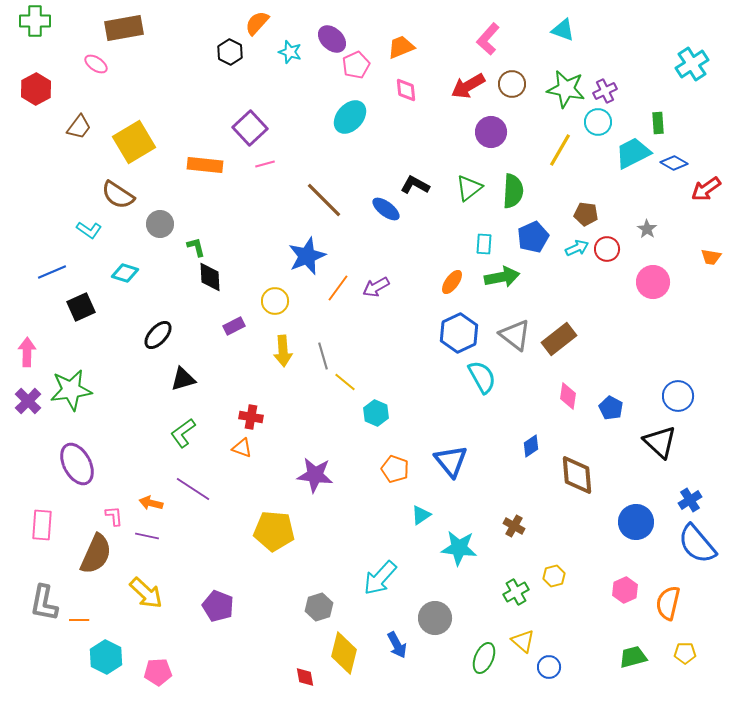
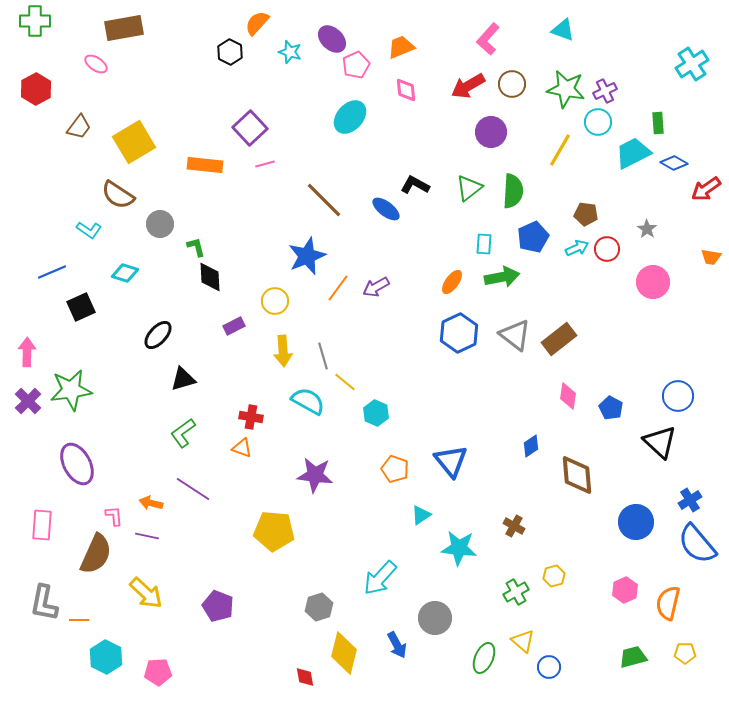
cyan semicircle at (482, 377): moved 174 px left, 24 px down; rotated 32 degrees counterclockwise
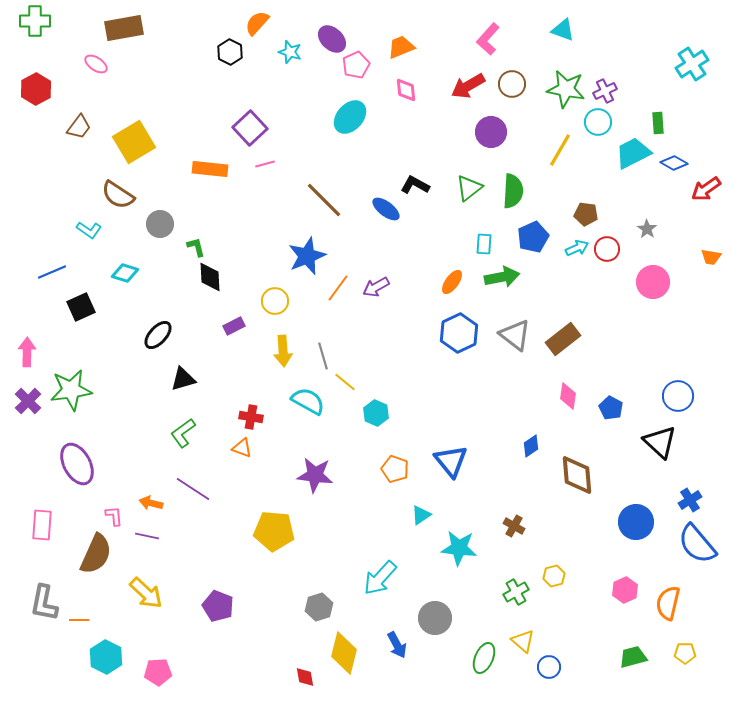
orange rectangle at (205, 165): moved 5 px right, 4 px down
brown rectangle at (559, 339): moved 4 px right
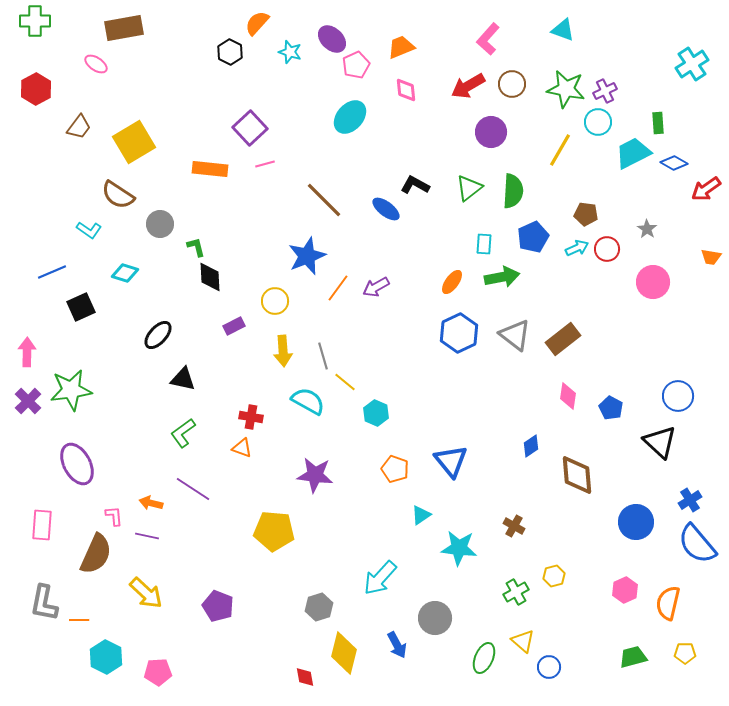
black triangle at (183, 379): rotated 28 degrees clockwise
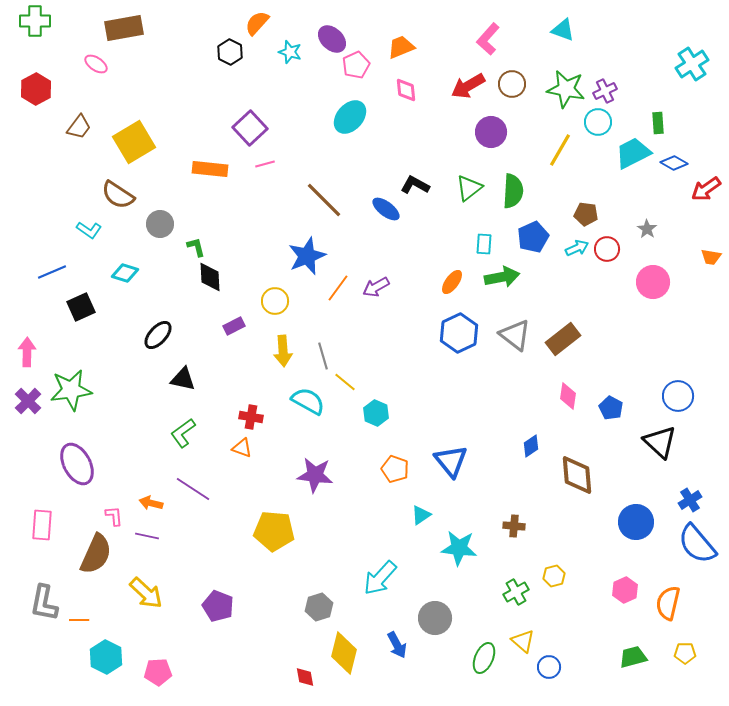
brown cross at (514, 526): rotated 25 degrees counterclockwise
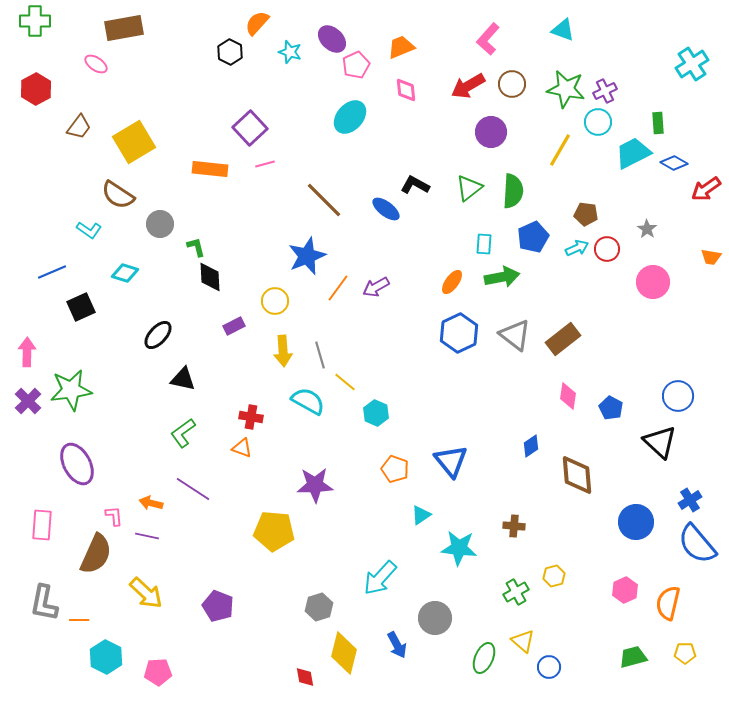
gray line at (323, 356): moved 3 px left, 1 px up
purple star at (315, 475): moved 10 px down; rotated 9 degrees counterclockwise
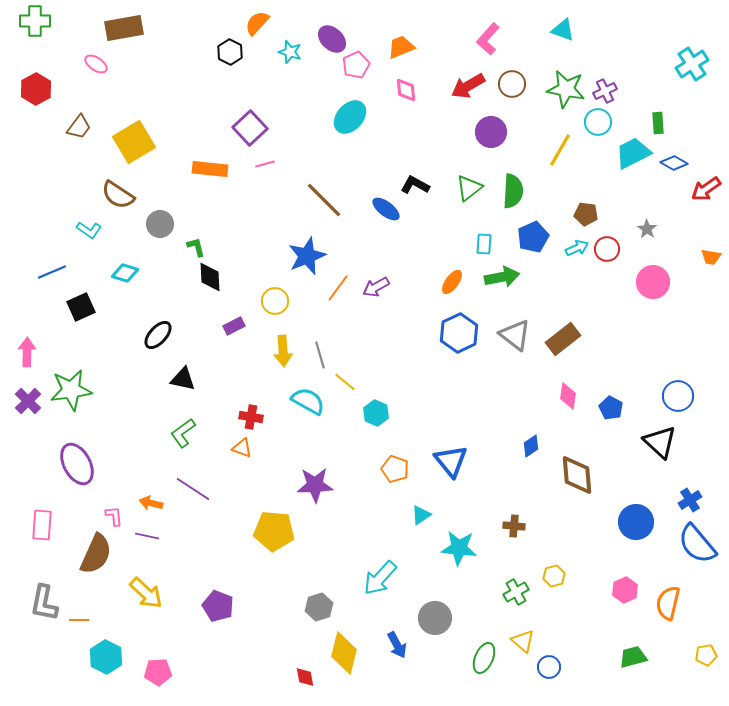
yellow pentagon at (685, 653): moved 21 px right, 2 px down; rotated 10 degrees counterclockwise
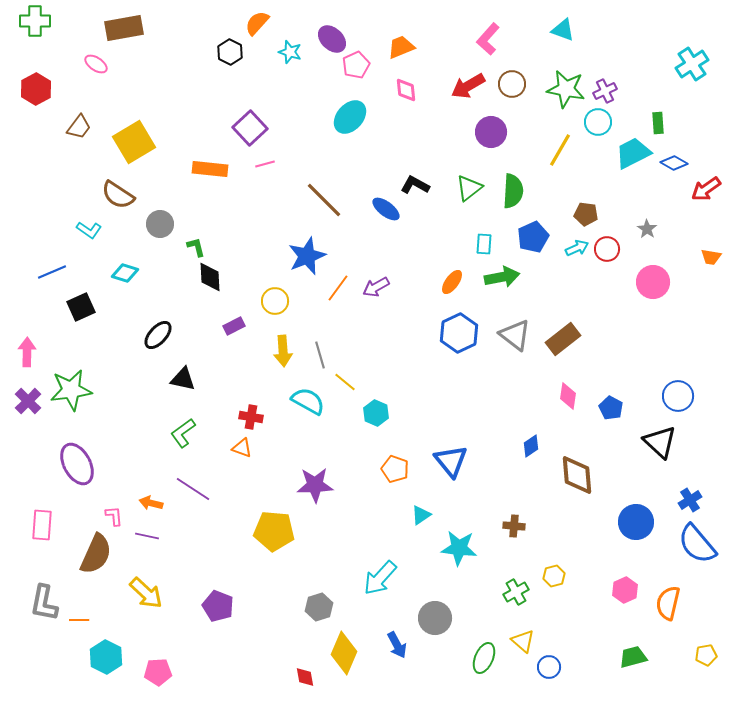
yellow diamond at (344, 653): rotated 9 degrees clockwise
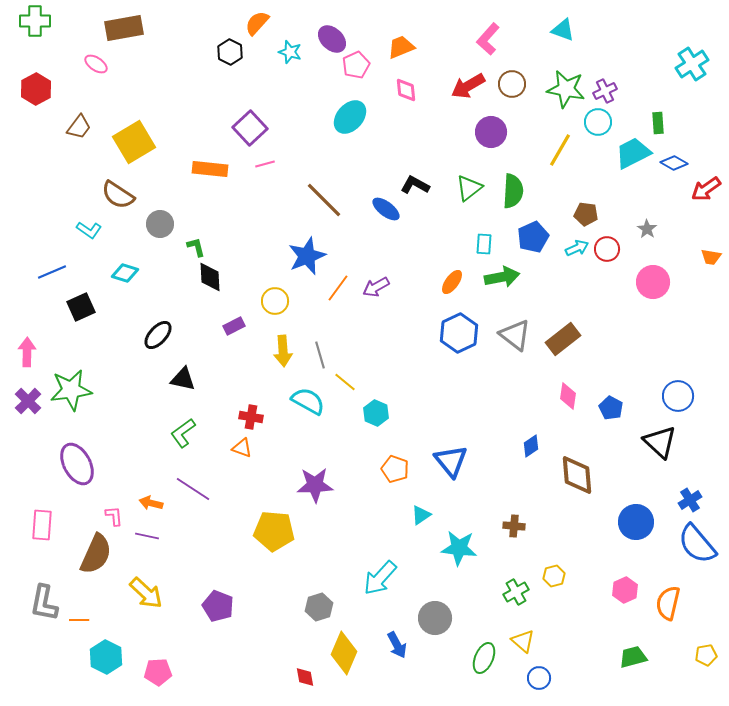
blue circle at (549, 667): moved 10 px left, 11 px down
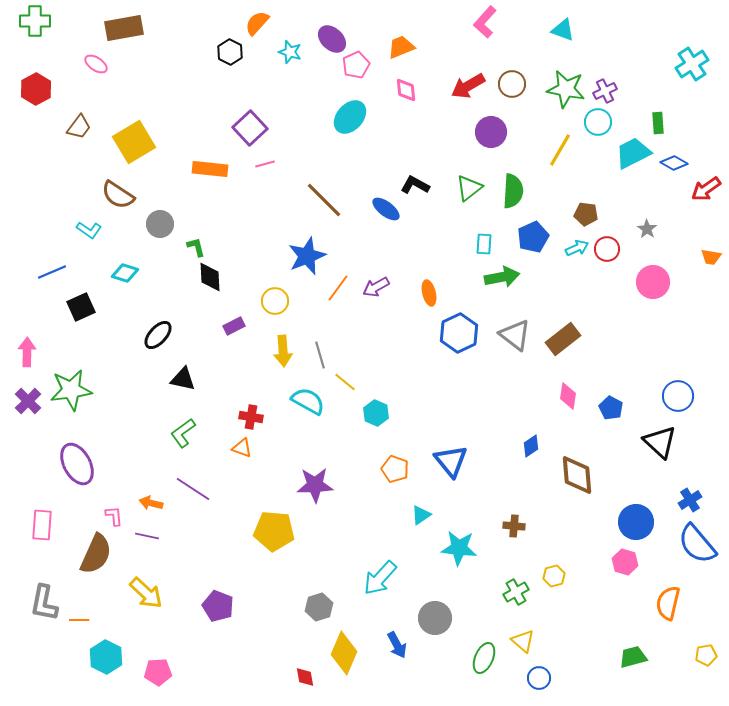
pink L-shape at (488, 39): moved 3 px left, 17 px up
orange ellipse at (452, 282): moved 23 px left, 11 px down; rotated 50 degrees counterclockwise
pink hexagon at (625, 590): moved 28 px up; rotated 20 degrees counterclockwise
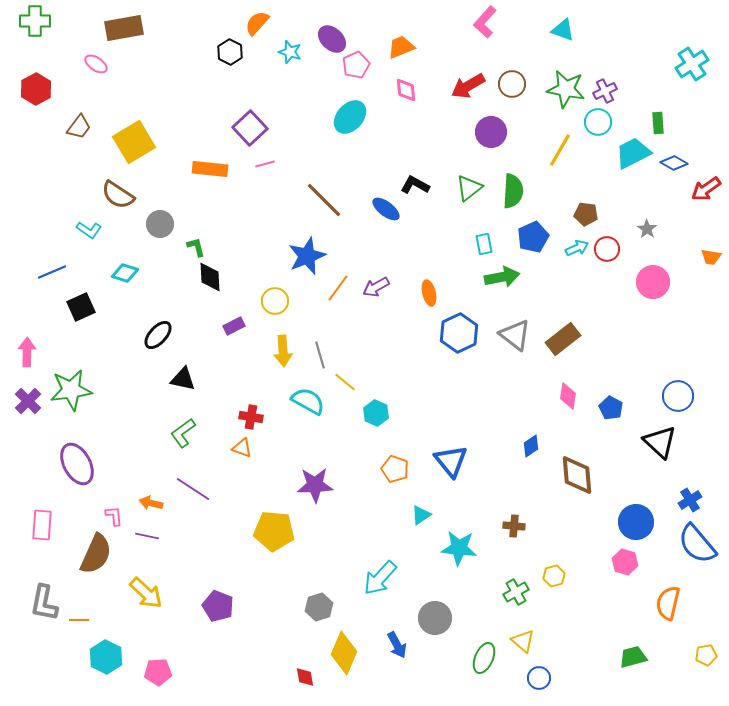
cyan rectangle at (484, 244): rotated 15 degrees counterclockwise
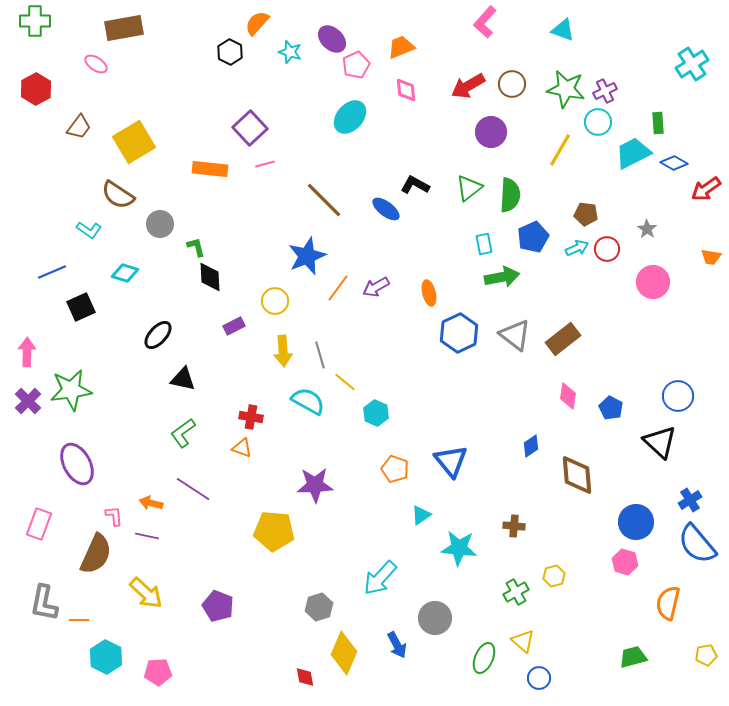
green semicircle at (513, 191): moved 3 px left, 4 px down
pink rectangle at (42, 525): moved 3 px left, 1 px up; rotated 16 degrees clockwise
